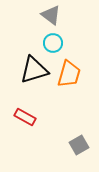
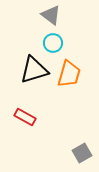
gray square: moved 3 px right, 8 px down
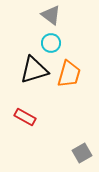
cyan circle: moved 2 px left
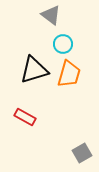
cyan circle: moved 12 px right, 1 px down
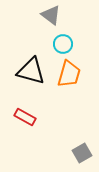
black triangle: moved 3 px left, 1 px down; rotated 32 degrees clockwise
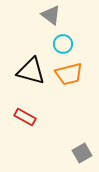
orange trapezoid: rotated 60 degrees clockwise
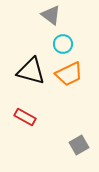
orange trapezoid: rotated 12 degrees counterclockwise
gray square: moved 3 px left, 8 px up
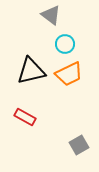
cyan circle: moved 2 px right
black triangle: rotated 28 degrees counterclockwise
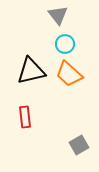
gray triangle: moved 7 px right; rotated 15 degrees clockwise
orange trapezoid: rotated 68 degrees clockwise
red rectangle: rotated 55 degrees clockwise
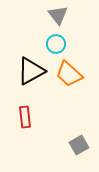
cyan circle: moved 9 px left
black triangle: rotated 16 degrees counterclockwise
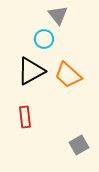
cyan circle: moved 12 px left, 5 px up
orange trapezoid: moved 1 px left, 1 px down
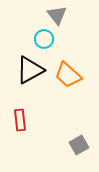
gray triangle: moved 1 px left
black triangle: moved 1 px left, 1 px up
red rectangle: moved 5 px left, 3 px down
